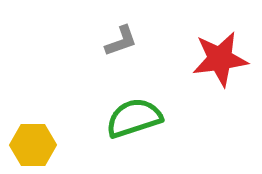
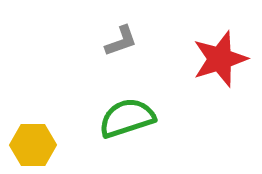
red star: rotated 10 degrees counterclockwise
green semicircle: moved 7 px left
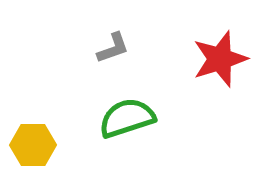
gray L-shape: moved 8 px left, 7 px down
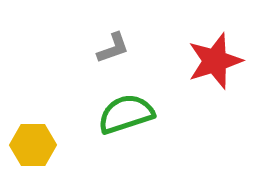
red star: moved 5 px left, 2 px down
green semicircle: moved 1 px left, 4 px up
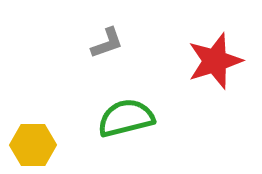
gray L-shape: moved 6 px left, 5 px up
green semicircle: moved 4 px down; rotated 4 degrees clockwise
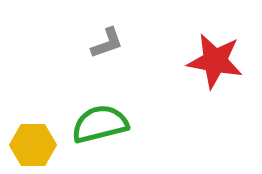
red star: rotated 28 degrees clockwise
green semicircle: moved 26 px left, 6 px down
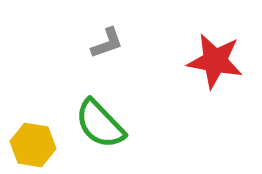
green semicircle: rotated 120 degrees counterclockwise
yellow hexagon: rotated 9 degrees clockwise
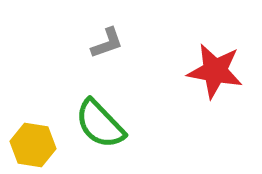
red star: moved 10 px down
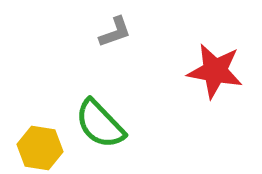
gray L-shape: moved 8 px right, 11 px up
yellow hexagon: moved 7 px right, 3 px down
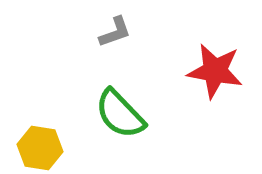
green semicircle: moved 20 px right, 10 px up
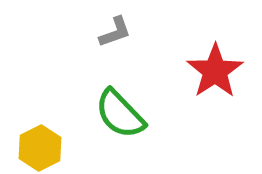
red star: rotated 28 degrees clockwise
yellow hexagon: rotated 24 degrees clockwise
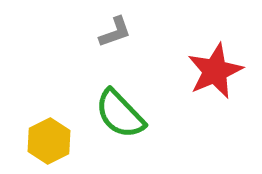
red star: rotated 10 degrees clockwise
yellow hexagon: moved 9 px right, 7 px up
